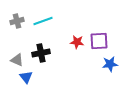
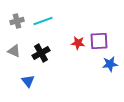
red star: moved 1 px right, 1 px down
black cross: rotated 18 degrees counterclockwise
gray triangle: moved 3 px left, 9 px up
blue triangle: moved 2 px right, 4 px down
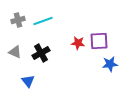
gray cross: moved 1 px right, 1 px up
gray triangle: moved 1 px right, 1 px down
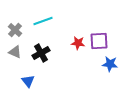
gray cross: moved 3 px left, 10 px down; rotated 32 degrees counterclockwise
blue star: rotated 14 degrees clockwise
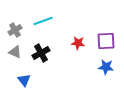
gray cross: rotated 16 degrees clockwise
purple square: moved 7 px right
blue star: moved 4 px left, 3 px down
blue triangle: moved 4 px left, 1 px up
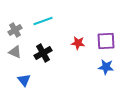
black cross: moved 2 px right
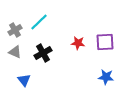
cyan line: moved 4 px left, 1 px down; rotated 24 degrees counterclockwise
purple square: moved 1 px left, 1 px down
blue star: moved 10 px down
